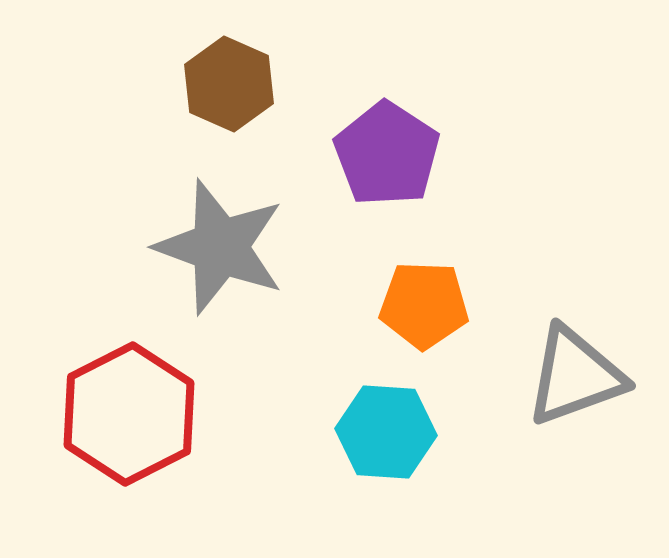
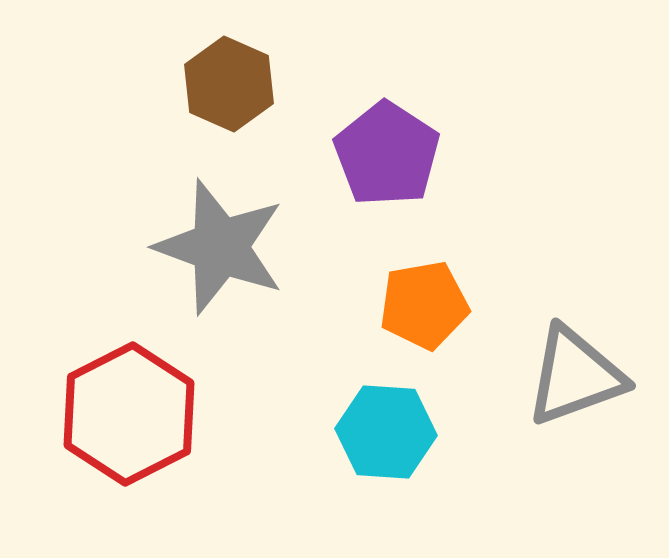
orange pentagon: rotated 12 degrees counterclockwise
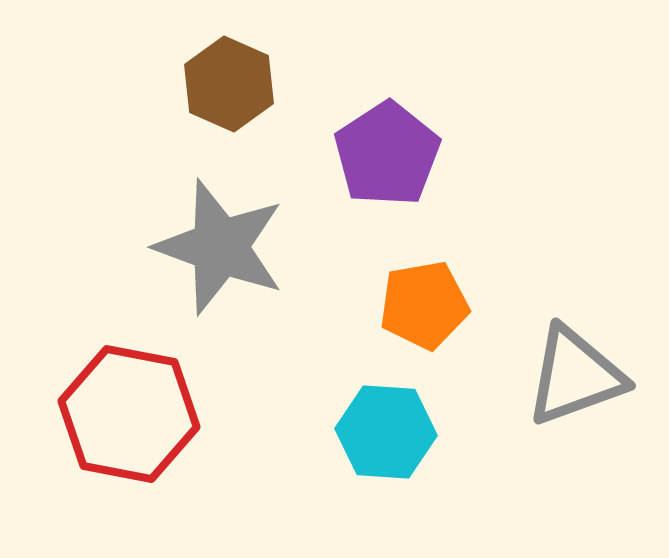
purple pentagon: rotated 6 degrees clockwise
red hexagon: rotated 22 degrees counterclockwise
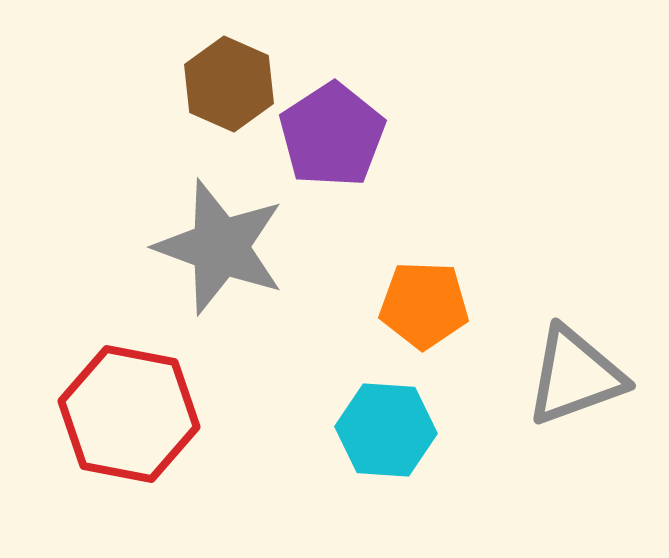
purple pentagon: moved 55 px left, 19 px up
orange pentagon: rotated 12 degrees clockwise
cyan hexagon: moved 2 px up
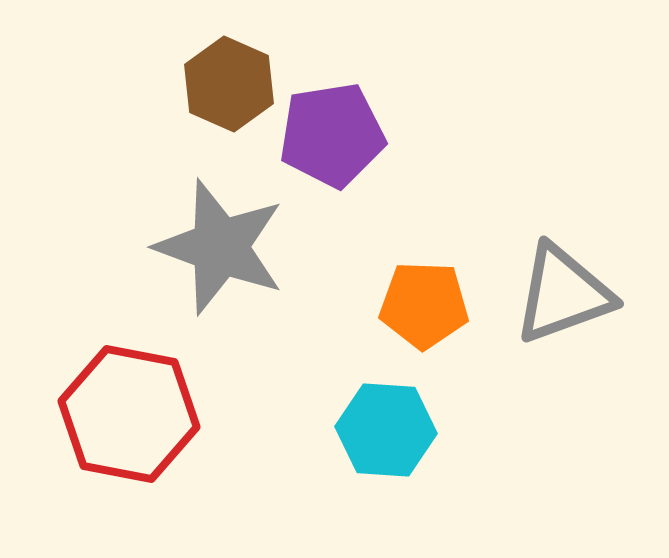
purple pentagon: rotated 24 degrees clockwise
gray triangle: moved 12 px left, 82 px up
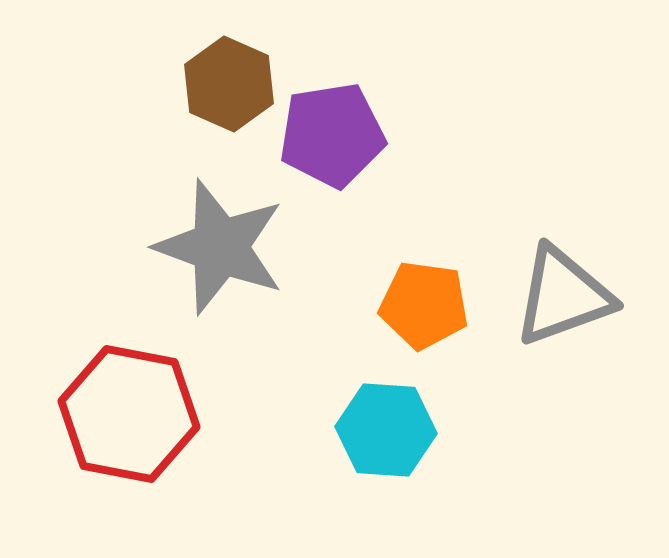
gray triangle: moved 2 px down
orange pentagon: rotated 6 degrees clockwise
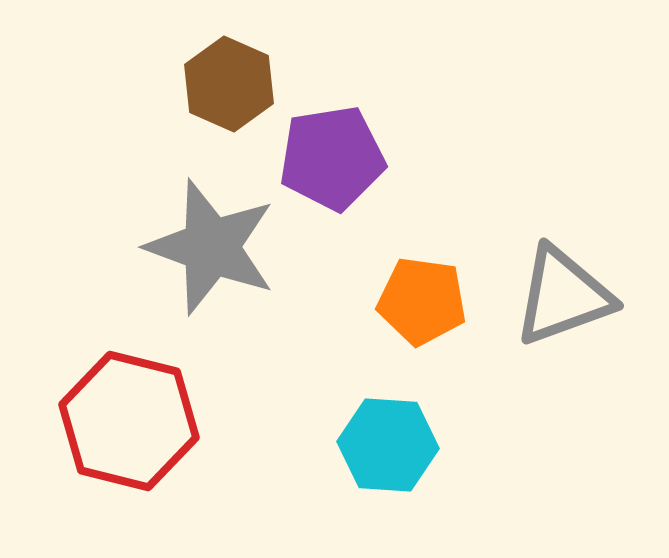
purple pentagon: moved 23 px down
gray star: moved 9 px left
orange pentagon: moved 2 px left, 4 px up
red hexagon: moved 7 px down; rotated 3 degrees clockwise
cyan hexagon: moved 2 px right, 15 px down
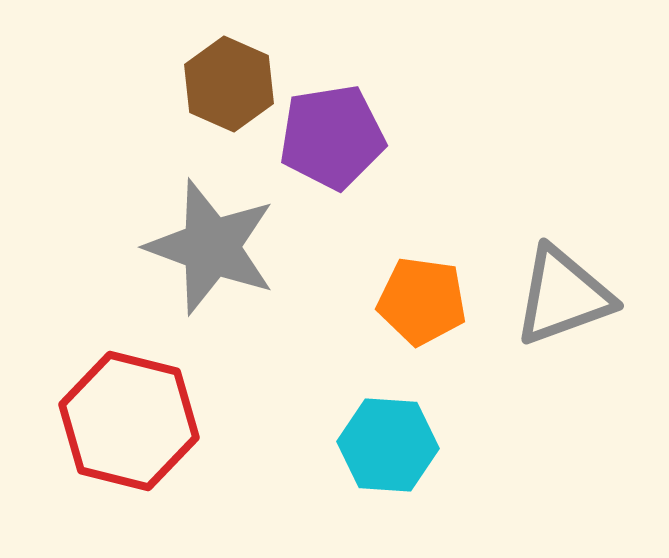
purple pentagon: moved 21 px up
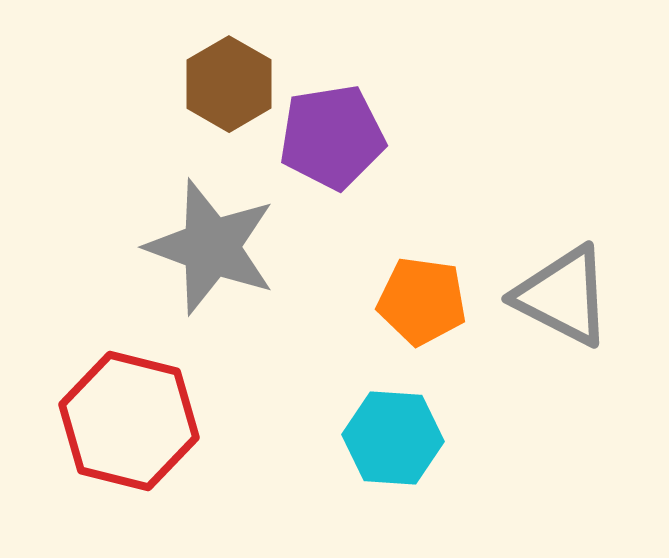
brown hexagon: rotated 6 degrees clockwise
gray triangle: rotated 47 degrees clockwise
cyan hexagon: moved 5 px right, 7 px up
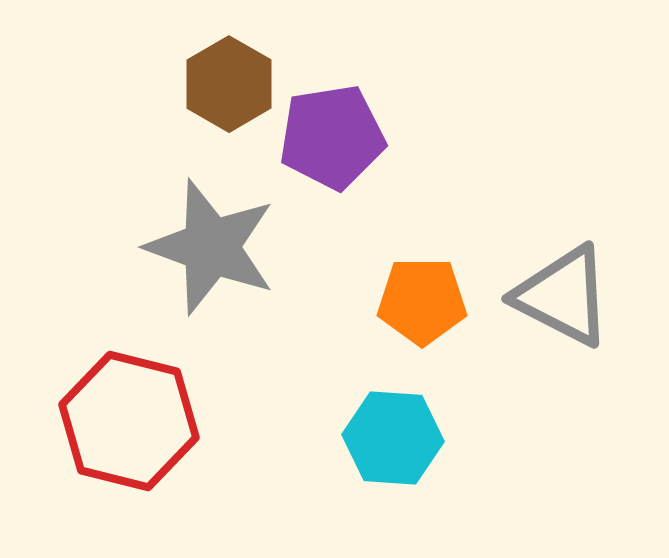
orange pentagon: rotated 8 degrees counterclockwise
